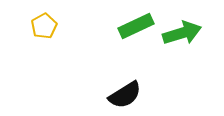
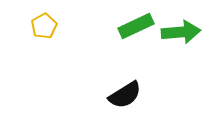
green arrow: moved 1 px left, 1 px up; rotated 12 degrees clockwise
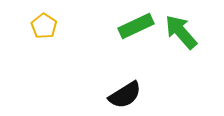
yellow pentagon: rotated 10 degrees counterclockwise
green arrow: rotated 126 degrees counterclockwise
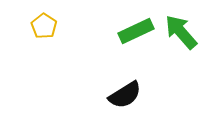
green rectangle: moved 5 px down
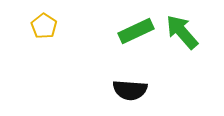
green arrow: moved 1 px right
black semicircle: moved 5 px right, 5 px up; rotated 36 degrees clockwise
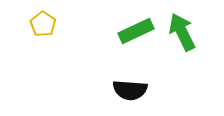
yellow pentagon: moved 1 px left, 2 px up
green arrow: rotated 15 degrees clockwise
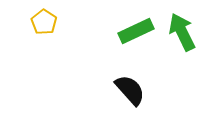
yellow pentagon: moved 1 px right, 2 px up
black semicircle: rotated 136 degrees counterclockwise
